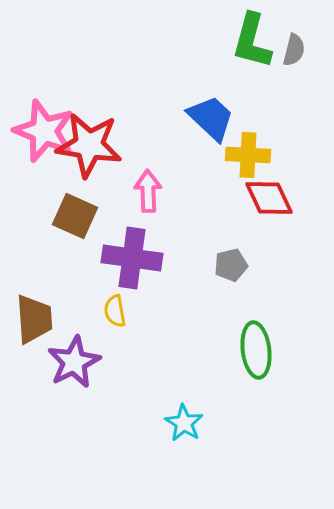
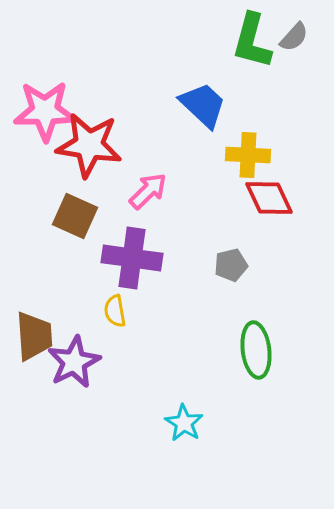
gray semicircle: moved 13 px up; rotated 28 degrees clockwise
blue trapezoid: moved 8 px left, 13 px up
pink star: moved 1 px right, 20 px up; rotated 22 degrees counterclockwise
pink arrow: rotated 48 degrees clockwise
brown trapezoid: moved 17 px down
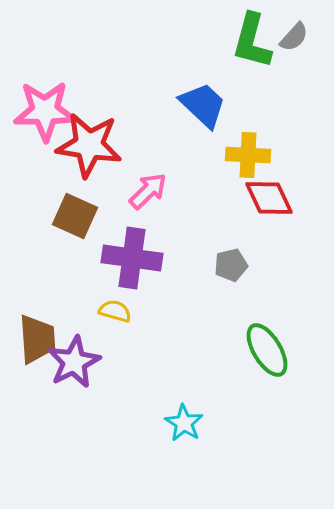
yellow semicircle: rotated 116 degrees clockwise
brown trapezoid: moved 3 px right, 3 px down
green ellipse: moved 11 px right; rotated 24 degrees counterclockwise
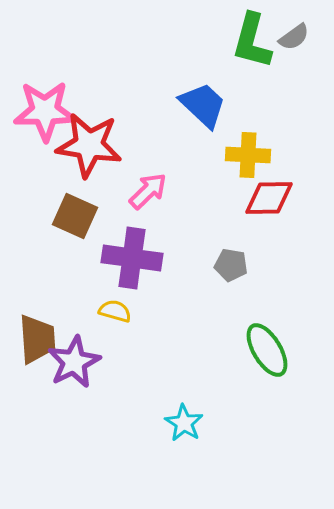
gray semicircle: rotated 12 degrees clockwise
red diamond: rotated 66 degrees counterclockwise
gray pentagon: rotated 24 degrees clockwise
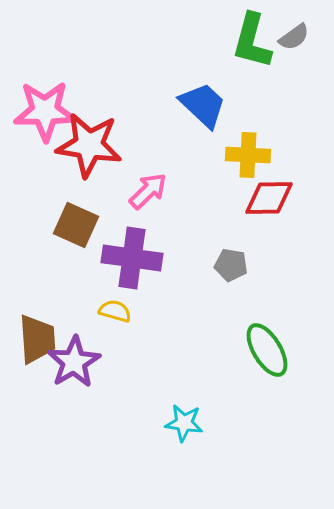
brown square: moved 1 px right, 9 px down
purple star: rotated 4 degrees counterclockwise
cyan star: rotated 24 degrees counterclockwise
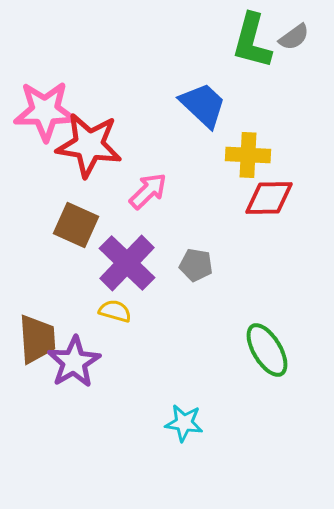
purple cross: moved 5 px left, 5 px down; rotated 36 degrees clockwise
gray pentagon: moved 35 px left
